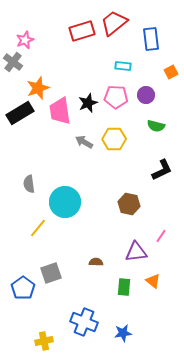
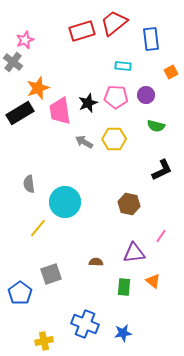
purple triangle: moved 2 px left, 1 px down
gray square: moved 1 px down
blue pentagon: moved 3 px left, 5 px down
blue cross: moved 1 px right, 2 px down
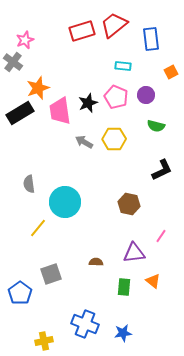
red trapezoid: moved 2 px down
pink pentagon: rotated 20 degrees clockwise
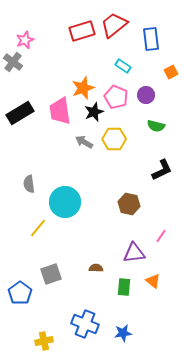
cyan rectangle: rotated 28 degrees clockwise
orange star: moved 45 px right
black star: moved 6 px right, 9 px down
brown semicircle: moved 6 px down
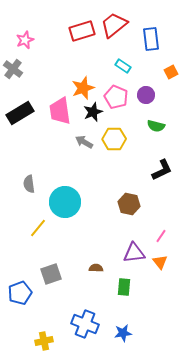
gray cross: moved 7 px down
black star: moved 1 px left
orange triangle: moved 7 px right, 19 px up; rotated 14 degrees clockwise
blue pentagon: rotated 15 degrees clockwise
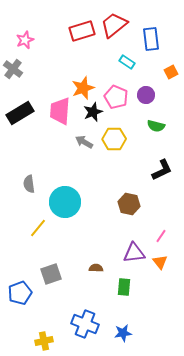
cyan rectangle: moved 4 px right, 4 px up
pink trapezoid: rotated 12 degrees clockwise
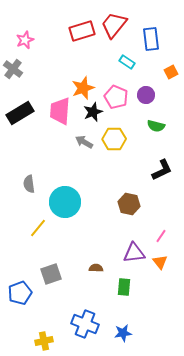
red trapezoid: rotated 12 degrees counterclockwise
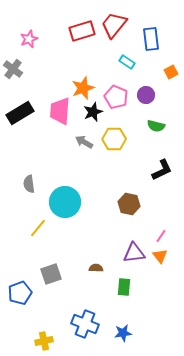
pink star: moved 4 px right, 1 px up
orange triangle: moved 6 px up
